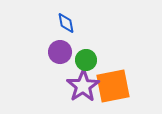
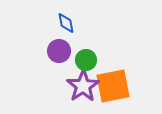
purple circle: moved 1 px left, 1 px up
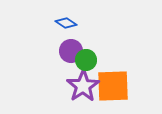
blue diamond: rotated 45 degrees counterclockwise
purple circle: moved 12 px right
orange square: rotated 9 degrees clockwise
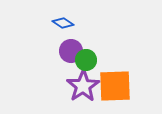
blue diamond: moved 3 px left
orange square: moved 2 px right
